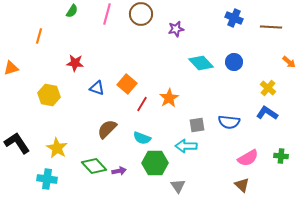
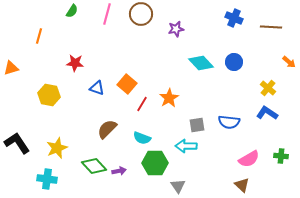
yellow star: rotated 20 degrees clockwise
pink semicircle: moved 1 px right, 1 px down
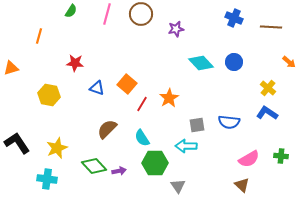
green semicircle: moved 1 px left
cyan semicircle: rotated 36 degrees clockwise
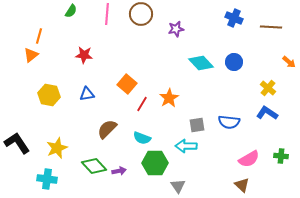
pink line: rotated 10 degrees counterclockwise
red star: moved 9 px right, 8 px up
orange triangle: moved 20 px right, 13 px up; rotated 21 degrees counterclockwise
blue triangle: moved 10 px left, 6 px down; rotated 28 degrees counterclockwise
cyan semicircle: rotated 36 degrees counterclockwise
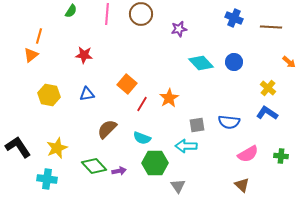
purple star: moved 3 px right
black L-shape: moved 1 px right, 4 px down
pink semicircle: moved 1 px left, 5 px up
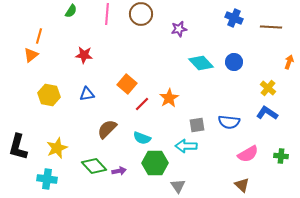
orange arrow: rotated 112 degrees counterclockwise
red line: rotated 14 degrees clockwise
black L-shape: rotated 132 degrees counterclockwise
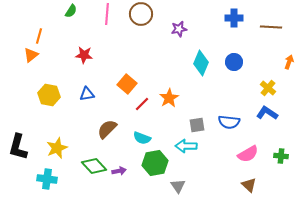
blue cross: rotated 24 degrees counterclockwise
cyan diamond: rotated 65 degrees clockwise
green hexagon: rotated 10 degrees counterclockwise
brown triangle: moved 7 px right
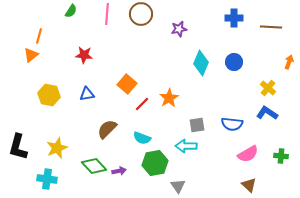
blue semicircle: moved 3 px right, 2 px down
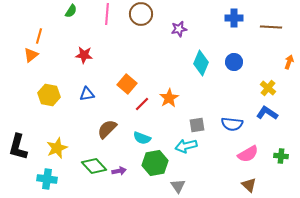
cyan arrow: rotated 15 degrees counterclockwise
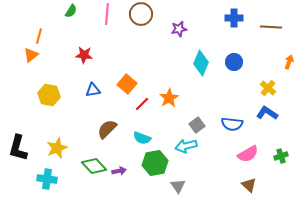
blue triangle: moved 6 px right, 4 px up
gray square: rotated 28 degrees counterclockwise
black L-shape: moved 1 px down
green cross: rotated 24 degrees counterclockwise
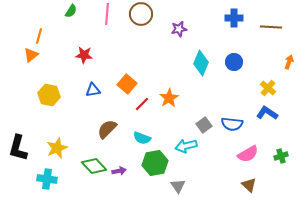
gray square: moved 7 px right
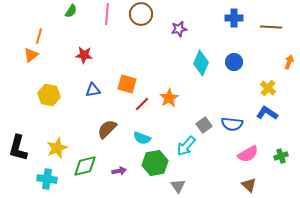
orange square: rotated 24 degrees counterclockwise
cyan arrow: rotated 35 degrees counterclockwise
green diamond: moved 9 px left; rotated 60 degrees counterclockwise
